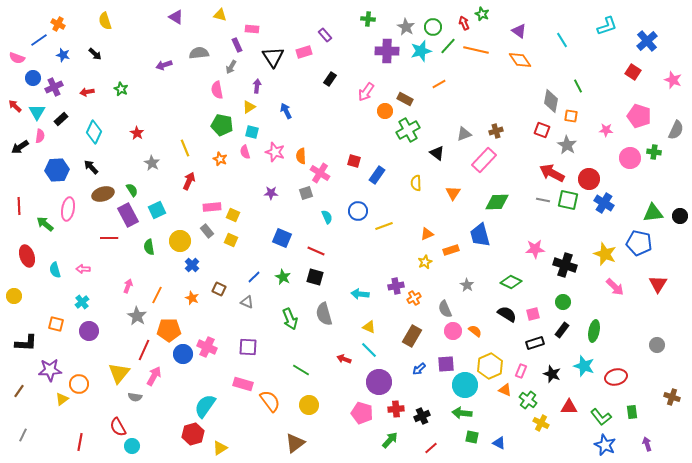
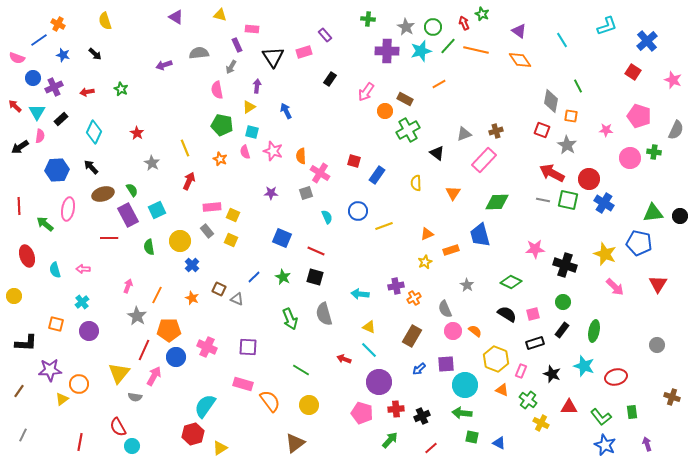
pink star at (275, 152): moved 2 px left, 1 px up
gray triangle at (247, 302): moved 10 px left, 3 px up
blue circle at (183, 354): moved 7 px left, 3 px down
yellow hexagon at (490, 366): moved 6 px right, 7 px up; rotated 15 degrees counterclockwise
orange triangle at (505, 390): moved 3 px left
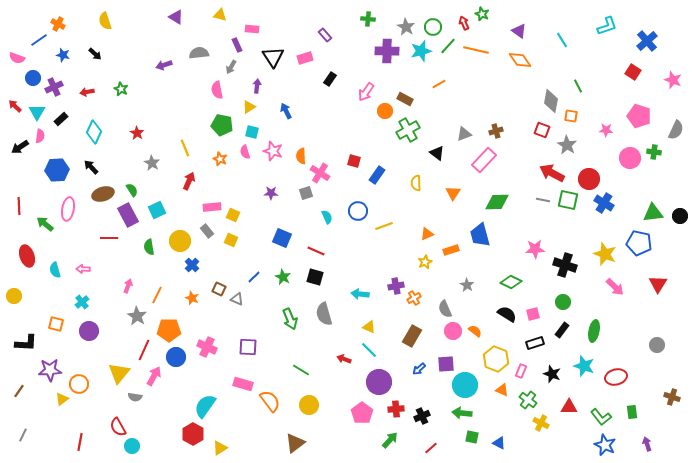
pink rectangle at (304, 52): moved 1 px right, 6 px down
pink pentagon at (362, 413): rotated 20 degrees clockwise
red hexagon at (193, 434): rotated 15 degrees counterclockwise
